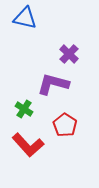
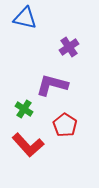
purple cross: moved 7 px up; rotated 12 degrees clockwise
purple L-shape: moved 1 px left, 1 px down
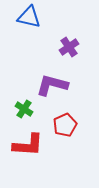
blue triangle: moved 4 px right, 1 px up
red pentagon: rotated 15 degrees clockwise
red L-shape: rotated 44 degrees counterclockwise
